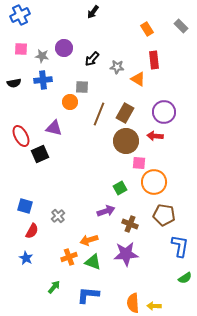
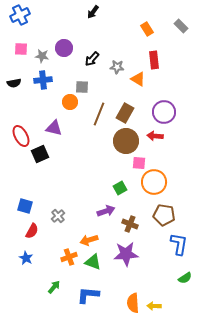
blue L-shape at (180, 246): moved 1 px left, 2 px up
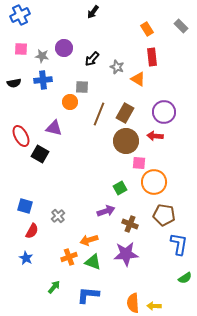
red rectangle at (154, 60): moved 2 px left, 3 px up
gray star at (117, 67): rotated 16 degrees clockwise
black square at (40, 154): rotated 36 degrees counterclockwise
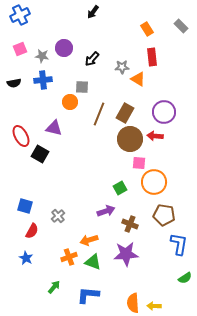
pink square at (21, 49): moved 1 px left; rotated 24 degrees counterclockwise
gray star at (117, 67): moved 5 px right; rotated 24 degrees counterclockwise
brown circle at (126, 141): moved 4 px right, 2 px up
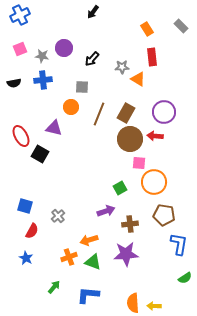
orange circle at (70, 102): moved 1 px right, 5 px down
brown rectangle at (125, 113): moved 1 px right
brown cross at (130, 224): rotated 28 degrees counterclockwise
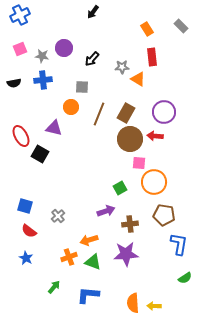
red semicircle at (32, 231): moved 3 px left; rotated 98 degrees clockwise
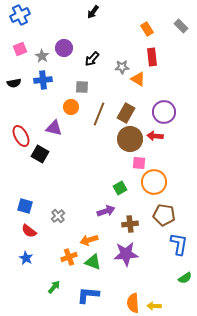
gray star at (42, 56): rotated 24 degrees clockwise
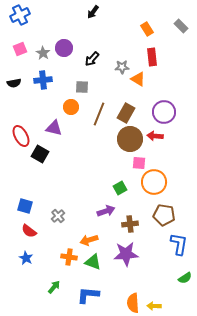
gray star at (42, 56): moved 1 px right, 3 px up
orange cross at (69, 257): rotated 28 degrees clockwise
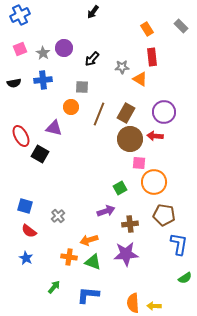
orange triangle at (138, 79): moved 2 px right
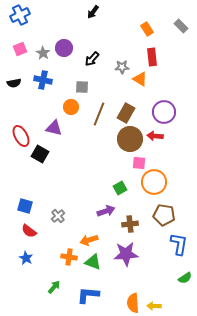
blue cross at (43, 80): rotated 18 degrees clockwise
